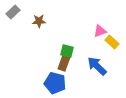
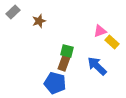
brown star: rotated 16 degrees counterclockwise
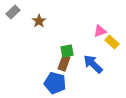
brown star: rotated 16 degrees counterclockwise
green square: rotated 24 degrees counterclockwise
blue arrow: moved 4 px left, 2 px up
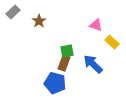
pink triangle: moved 4 px left, 6 px up; rotated 40 degrees clockwise
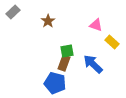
brown star: moved 9 px right
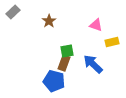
brown star: moved 1 px right
yellow rectangle: rotated 56 degrees counterclockwise
blue pentagon: moved 1 px left, 2 px up
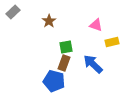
green square: moved 1 px left, 4 px up
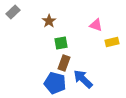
green square: moved 5 px left, 4 px up
blue arrow: moved 10 px left, 15 px down
blue pentagon: moved 1 px right, 2 px down
